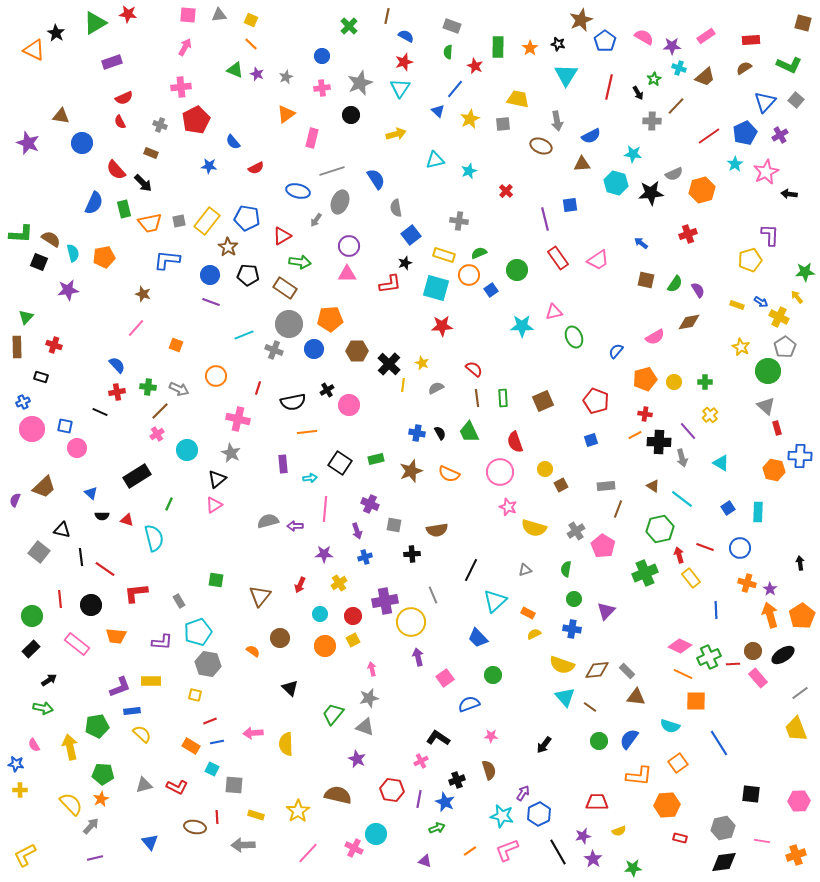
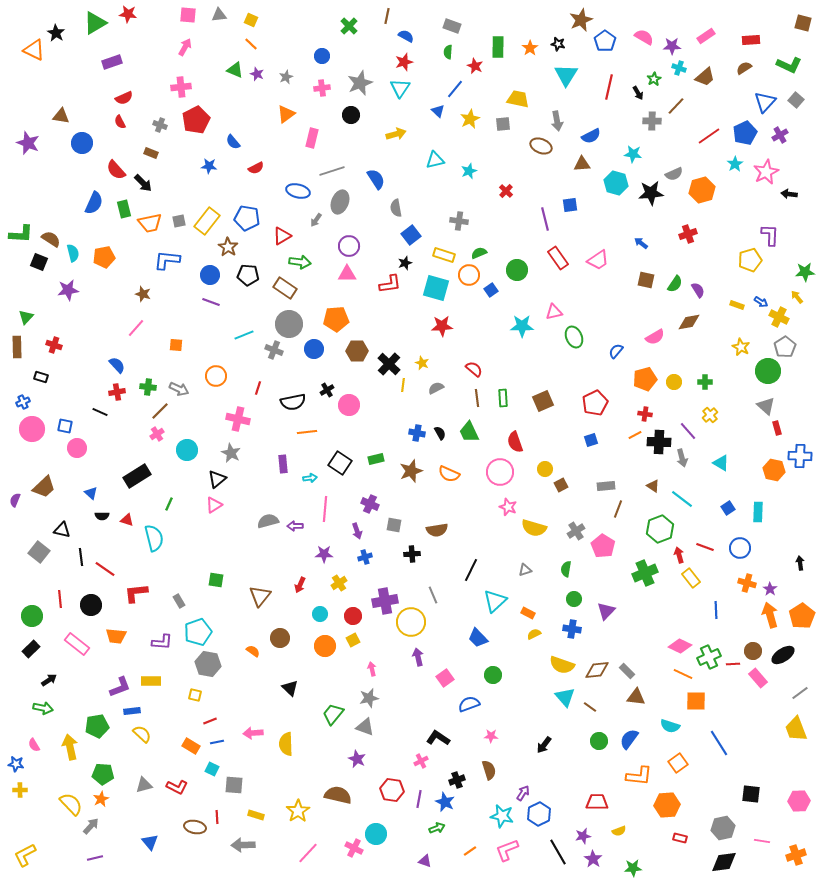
orange pentagon at (330, 319): moved 6 px right
orange square at (176, 345): rotated 16 degrees counterclockwise
red pentagon at (596, 401): moved 1 px left, 2 px down; rotated 25 degrees clockwise
green hexagon at (660, 529): rotated 8 degrees counterclockwise
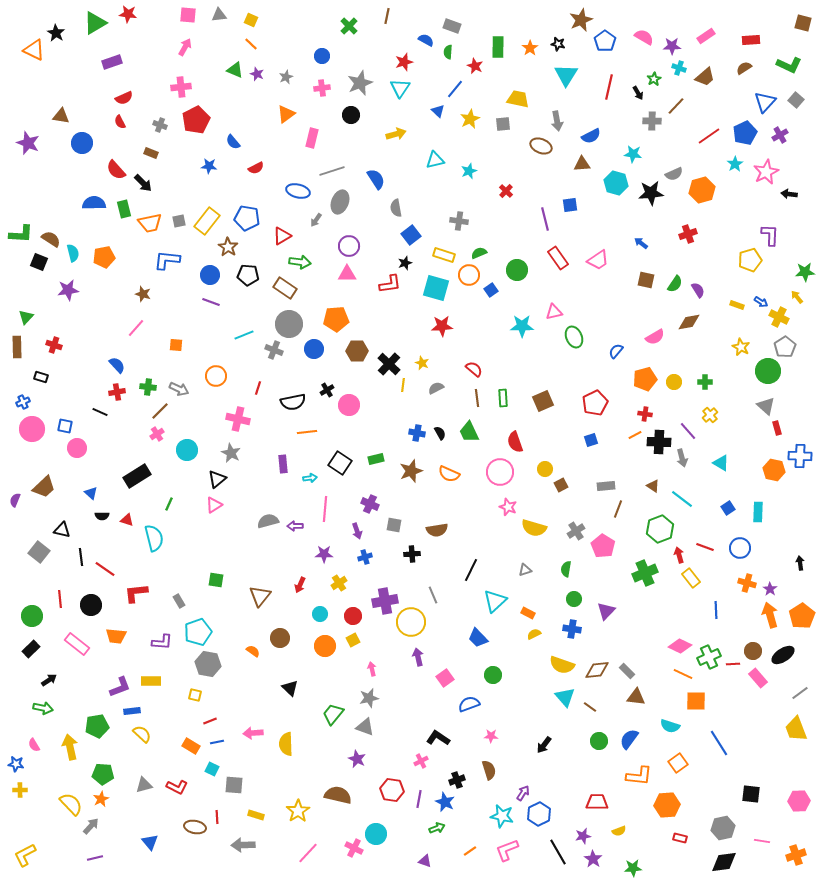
blue semicircle at (406, 36): moved 20 px right, 4 px down
blue semicircle at (94, 203): rotated 115 degrees counterclockwise
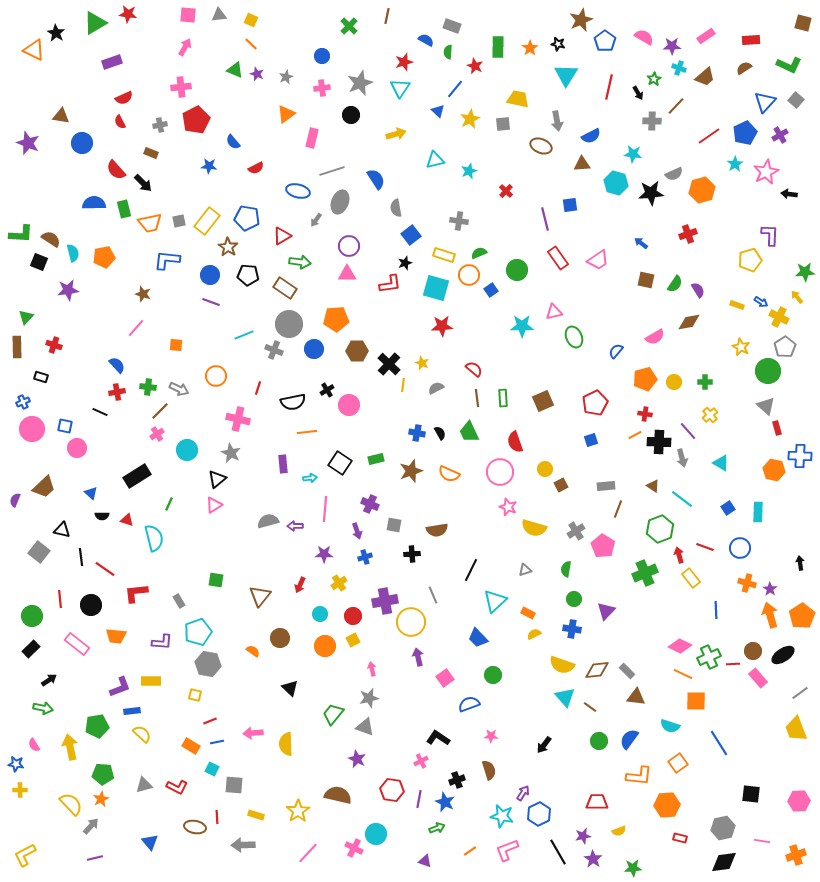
gray cross at (160, 125): rotated 32 degrees counterclockwise
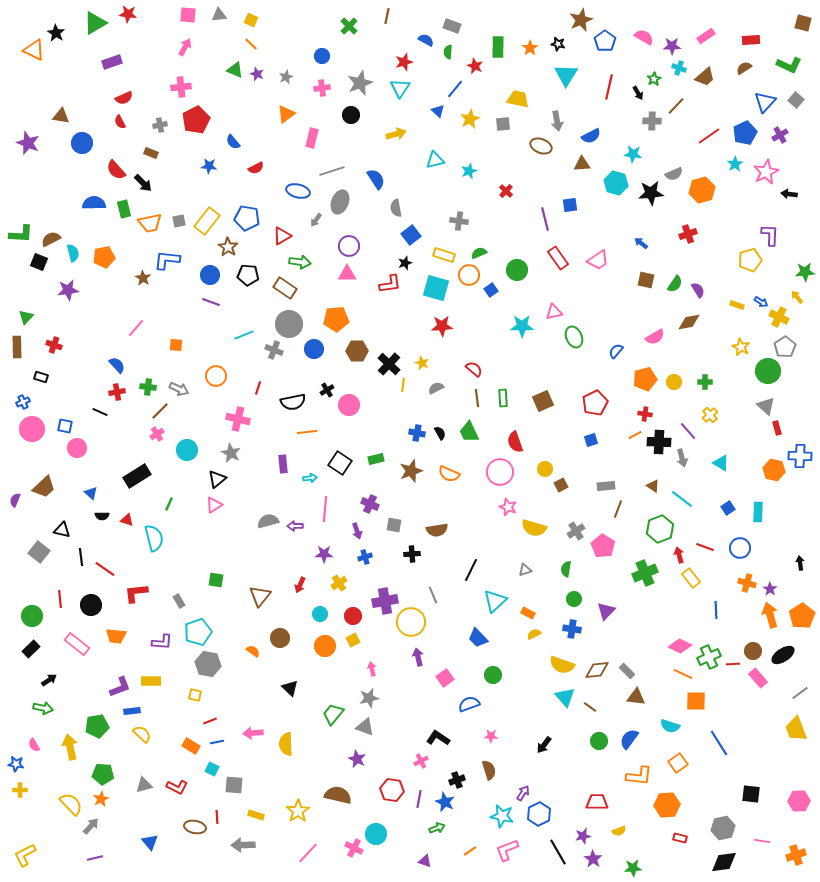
brown semicircle at (51, 239): rotated 60 degrees counterclockwise
brown star at (143, 294): moved 16 px up; rotated 14 degrees clockwise
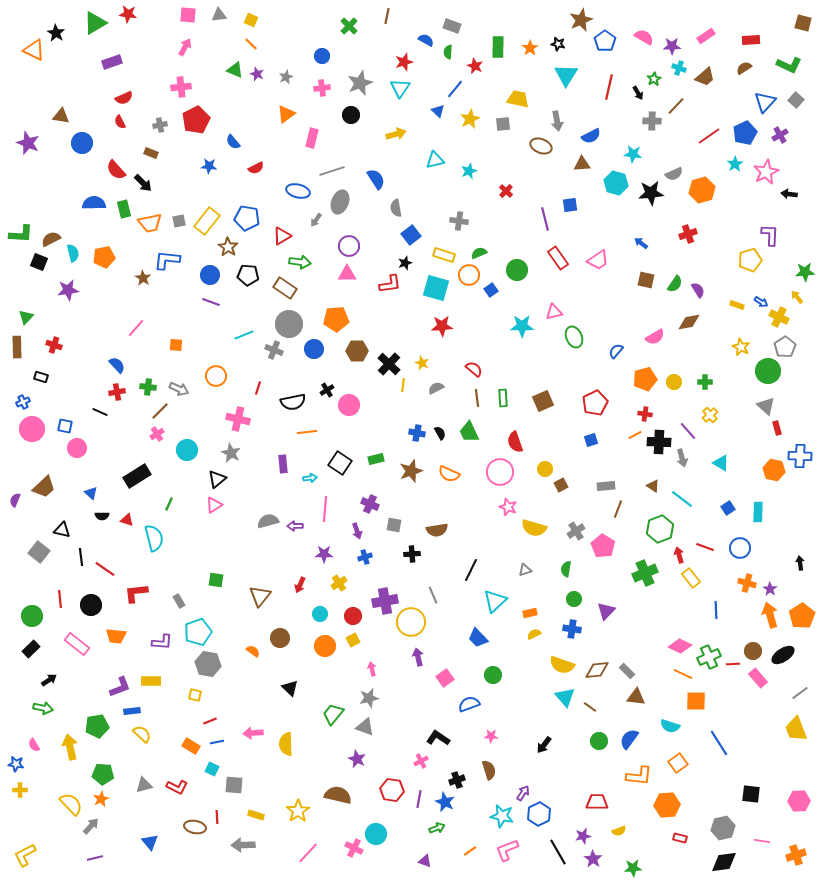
orange rectangle at (528, 613): moved 2 px right; rotated 40 degrees counterclockwise
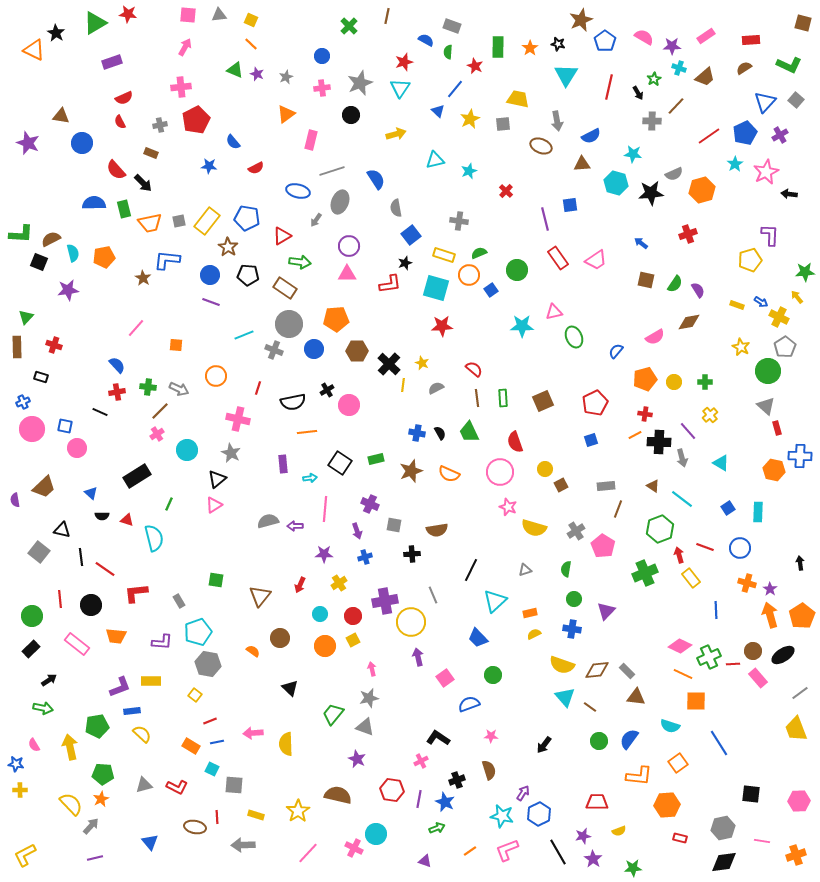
pink rectangle at (312, 138): moved 1 px left, 2 px down
pink trapezoid at (598, 260): moved 2 px left
purple semicircle at (15, 500): rotated 32 degrees counterclockwise
yellow square at (195, 695): rotated 24 degrees clockwise
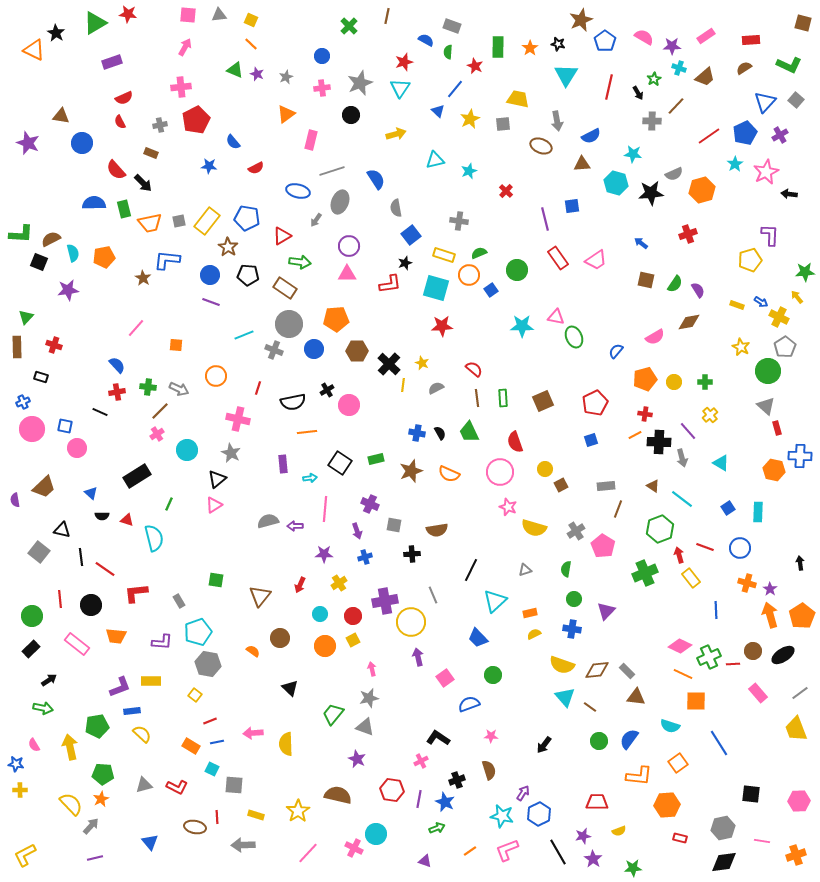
blue square at (570, 205): moved 2 px right, 1 px down
pink triangle at (554, 312): moved 2 px right, 5 px down; rotated 24 degrees clockwise
pink rectangle at (758, 678): moved 15 px down
